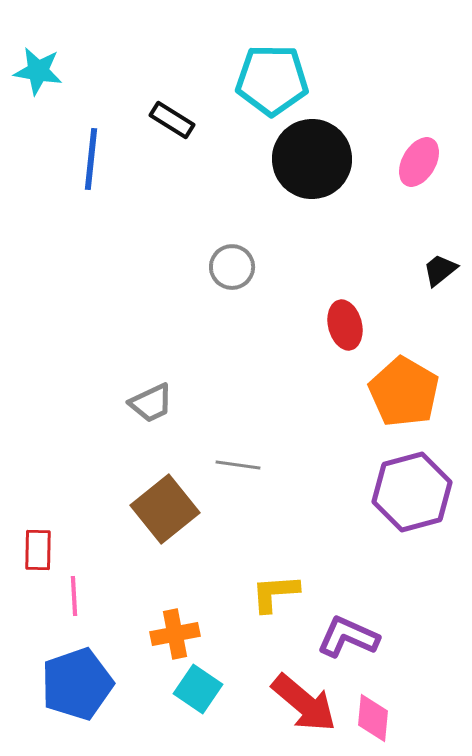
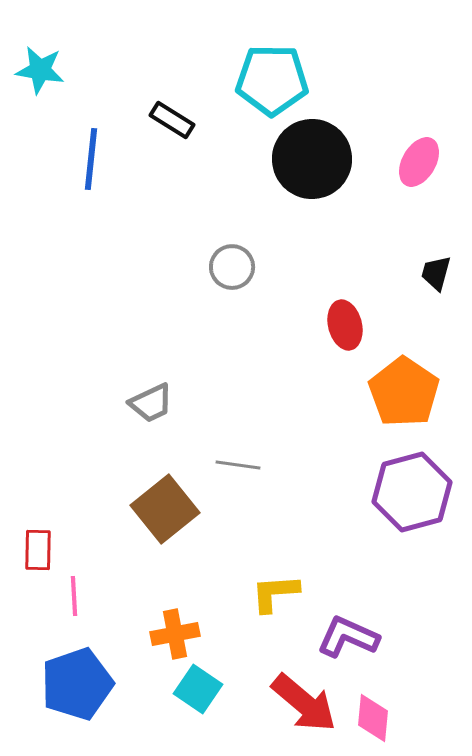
cyan star: moved 2 px right, 1 px up
black trapezoid: moved 4 px left, 3 px down; rotated 36 degrees counterclockwise
orange pentagon: rotated 4 degrees clockwise
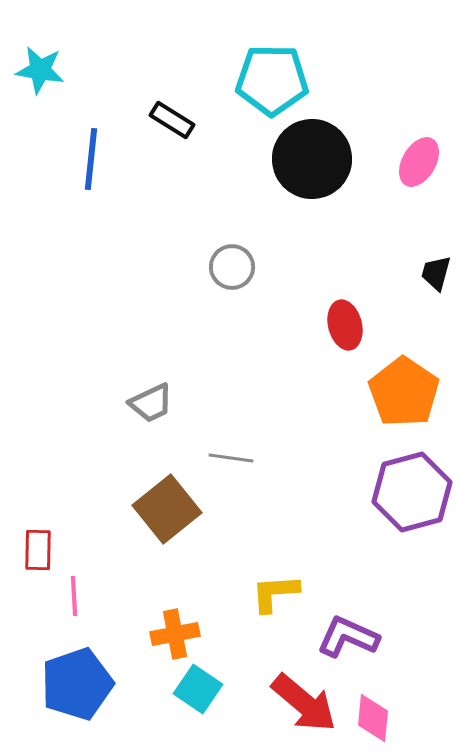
gray line: moved 7 px left, 7 px up
brown square: moved 2 px right
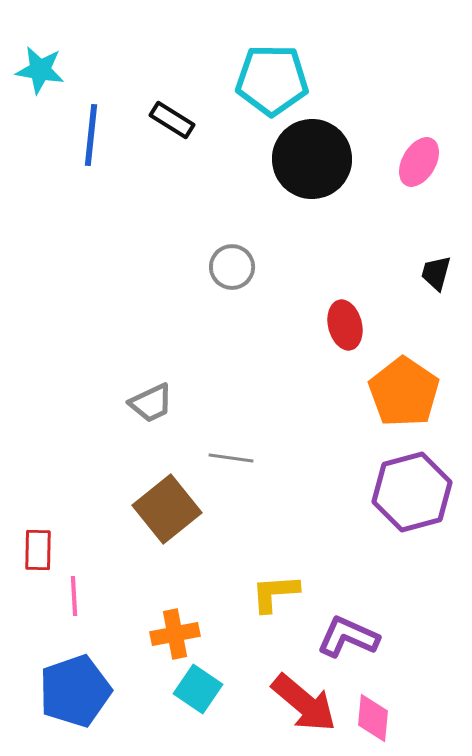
blue line: moved 24 px up
blue pentagon: moved 2 px left, 7 px down
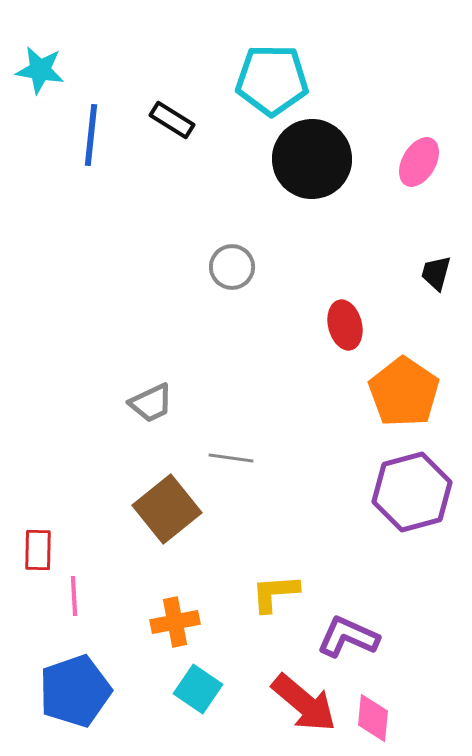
orange cross: moved 12 px up
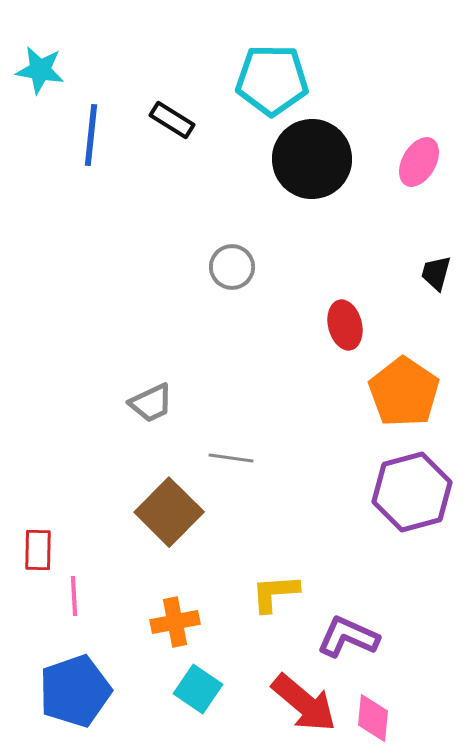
brown square: moved 2 px right, 3 px down; rotated 6 degrees counterclockwise
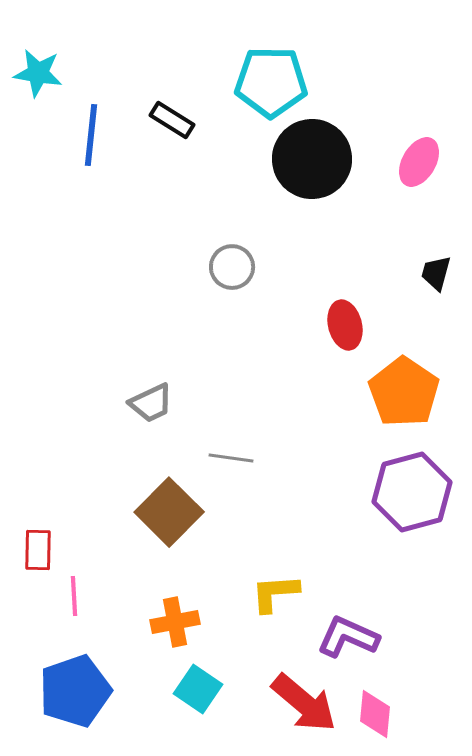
cyan star: moved 2 px left, 3 px down
cyan pentagon: moved 1 px left, 2 px down
pink diamond: moved 2 px right, 4 px up
